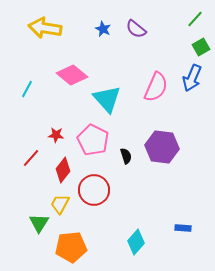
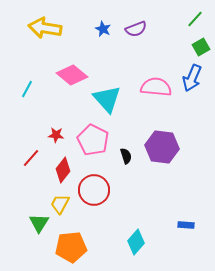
purple semicircle: rotated 60 degrees counterclockwise
pink semicircle: rotated 108 degrees counterclockwise
blue rectangle: moved 3 px right, 3 px up
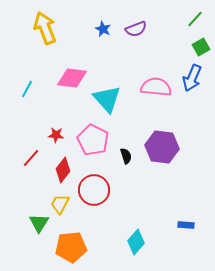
yellow arrow: rotated 60 degrees clockwise
pink diamond: moved 3 px down; rotated 32 degrees counterclockwise
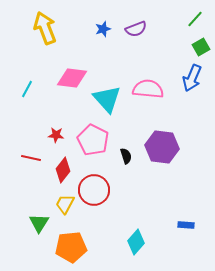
blue star: rotated 28 degrees clockwise
pink semicircle: moved 8 px left, 2 px down
red line: rotated 60 degrees clockwise
yellow trapezoid: moved 5 px right
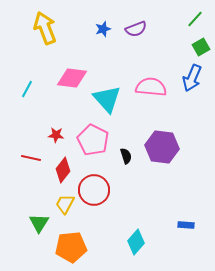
pink semicircle: moved 3 px right, 2 px up
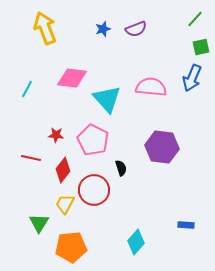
green square: rotated 18 degrees clockwise
black semicircle: moved 5 px left, 12 px down
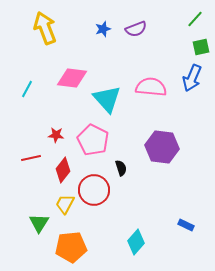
red line: rotated 24 degrees counterclockwise
blue rectangle: rotated 21 degrees clockwise
